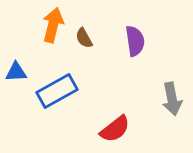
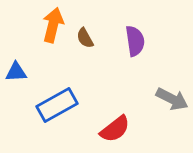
brown semicircle: moved 1 px right
blue rectangle: moved 14 px down
gray arrow: rotated 52 degrees counterclockwise
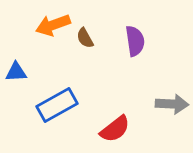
orange arrow: rotated 124 degrees counterclockwise
gray arrow: moved 5 px down; rotated 24 degrees counterclockwise
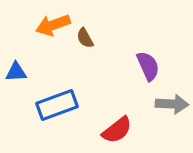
purple semicircle: moved 13 px right, 25 px down; rotated 16 degrees counterclockwise
blue rectangle: rotated 9 degrees clockwise
red semicircle: moved 2 px right, 1 px down
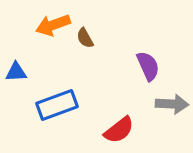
red semicircle: moved 2 px right
